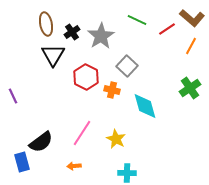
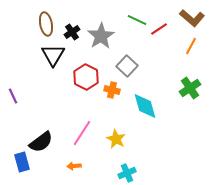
red line: moved 8 px left
cyan cross: rotated 24 degrees counterclockwise
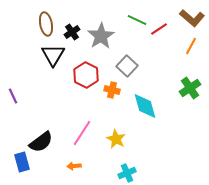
red hexagon: moved 2 px up
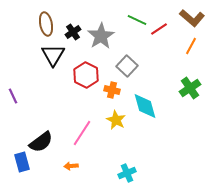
black cross: moved 1 px right
yellow star: moved 19 px up
orange arrow: moved 3 px left
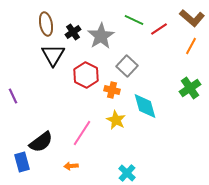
green line: moved 3 px left
cyan cross: rotated 24 degrees counterclockwise
